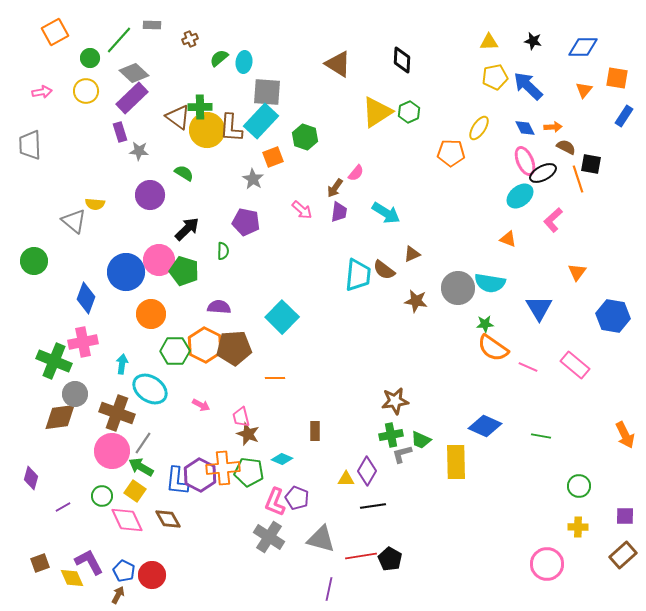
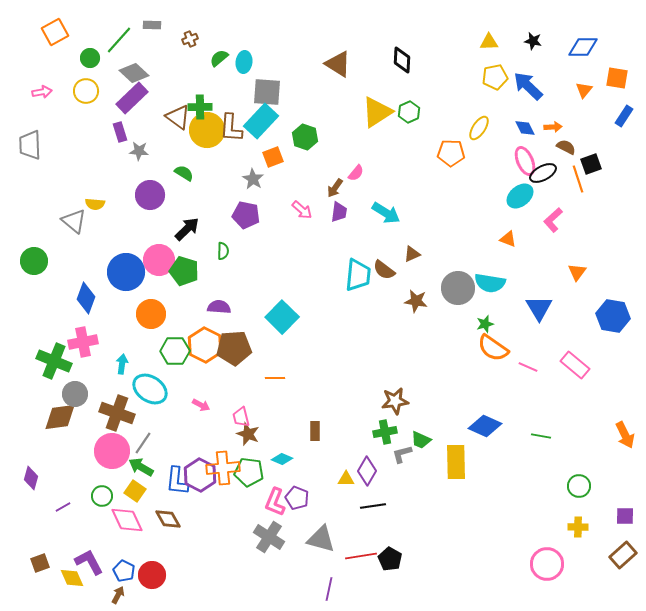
black square at (591, 164): rotated 30 degrees counterclockwise
purple pentagon at (246, 222): moved 7 px up
green star at (485, 324): rotated 12 degrees counterclockwise
green cross at (391, 435): moved 6 px left, 3 px up
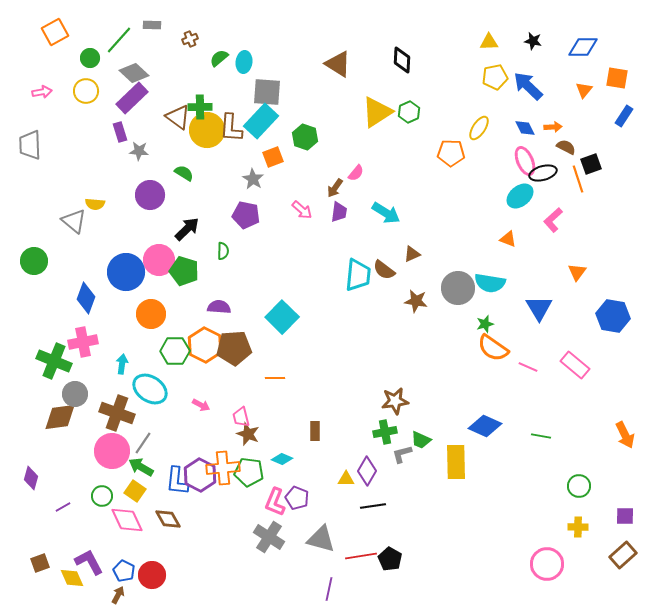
black ellipse at (543, 173): rotated 12 degrees clockwise
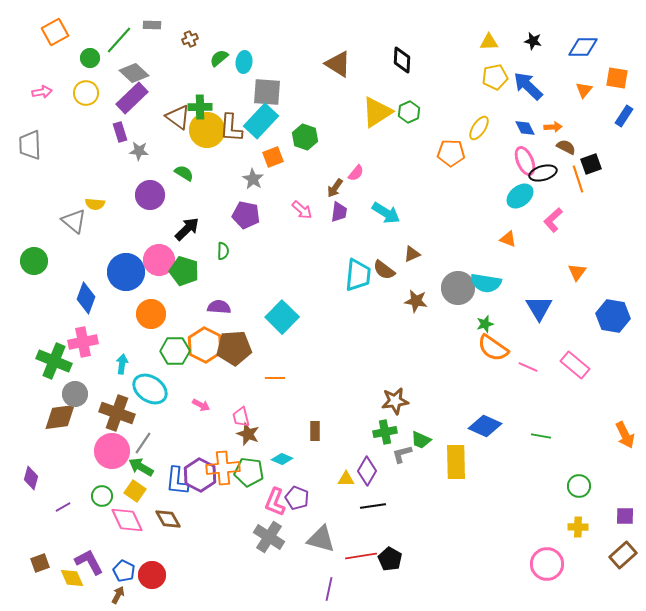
yellow circle at (86, 91): moved 2 px down
cyan semicircle at (490, 283): moved 4 px left
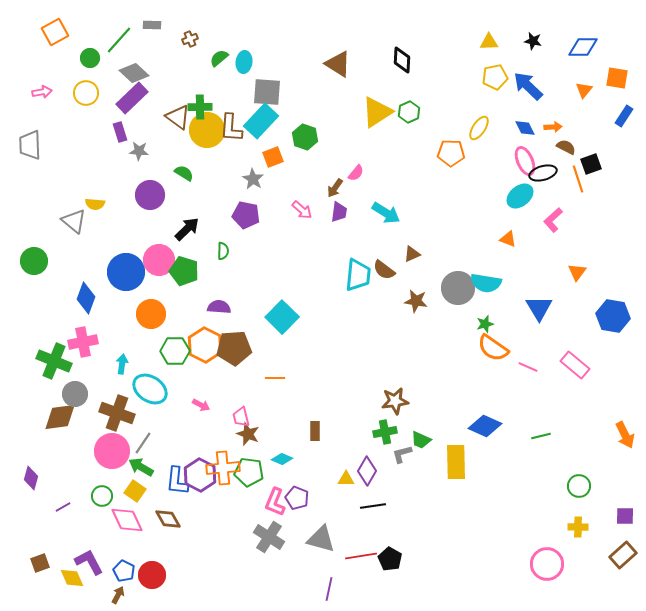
green line at (541, 436): rotated 24 degrees counterclockwise
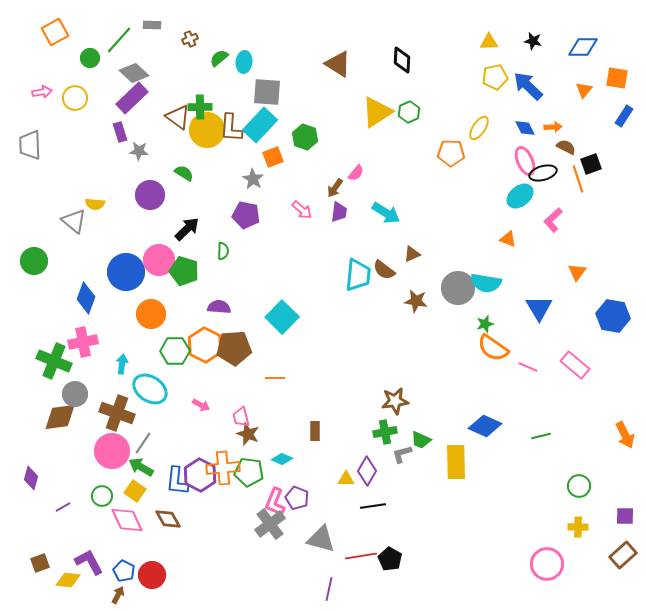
yellow circle at (86, 93): moved 11 px left, 5 px down
cyan rectangle at (261, 121): moved 1 px left, 4 px down
gray cross at (269, 537): moved 1 px right, 13 px up; rotated 20 degrees clockwise
yellow diamond at (72, 578): moved 4 px left, 2 px down; rotated 60 degrees counterclockwise
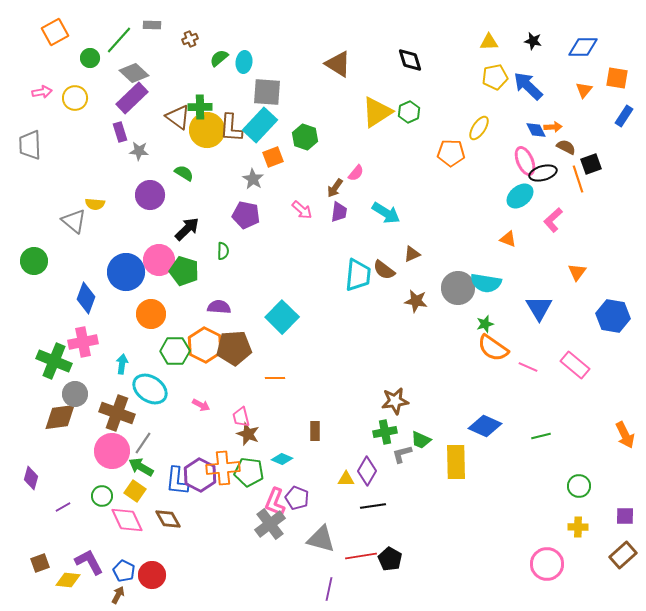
black diamond at (402, 60): moved 8 px right; rotated 20 degrees counterclockwise
blue diamond at (525, 128): moved 11 px right, 2 px down
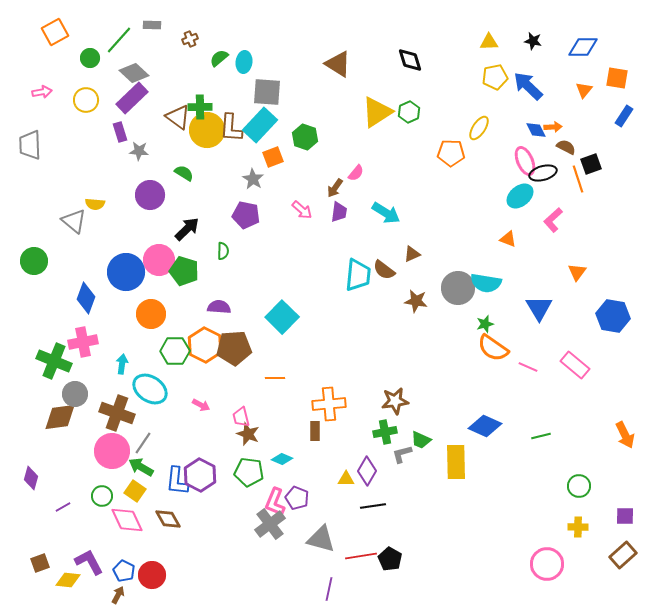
yellow circle at (75, 98): moved 11 px right, 2 px down
orange cross at (223, 468): moved 106 px right, 64 px up
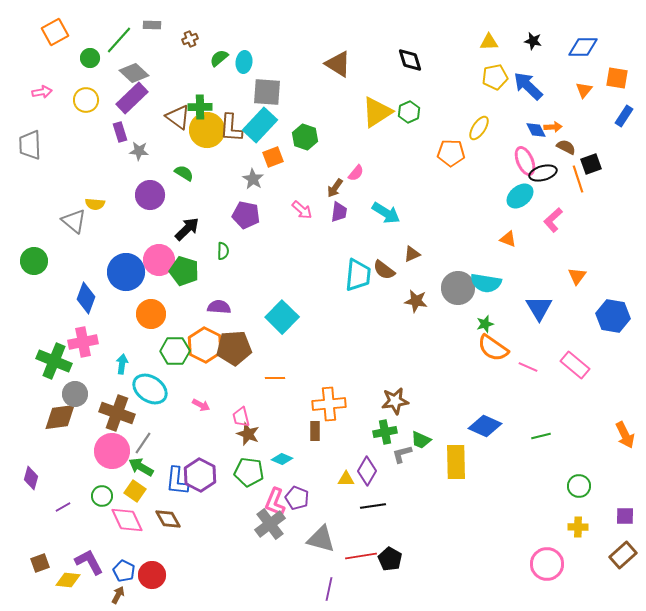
orange triangle at (577, 272): moved 4 px down
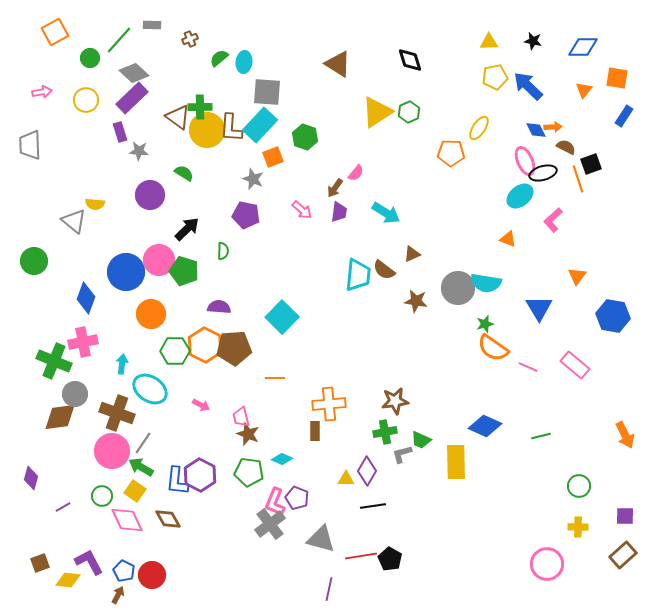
gray star at (253, 179): rotated 10 degrees counterclockwise
